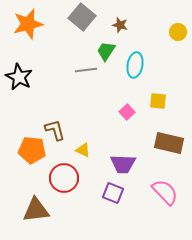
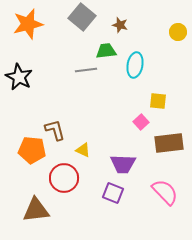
green trapezoid: rotated 50 degrees clockwise
pink square: moved 14 px right, 10 px down
brown rectangle: rotated 20 degrees counterclockwise
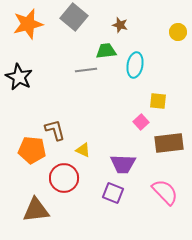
gray square: moved 8 px left
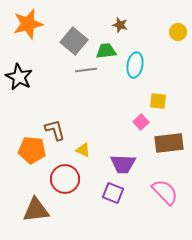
gray square: moved 24 px down
red circle: moved 1 px right, 1 px down
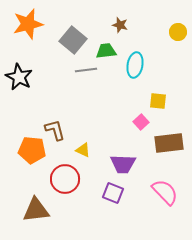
gray square: moved 1 px left, 1 px up
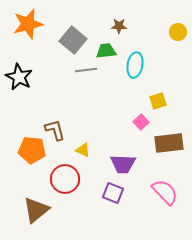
brown star: moved 1 px left, 1 px down; rotated 14 degrees counterclockwise
yellow square: rotated 24 degrees counterclockwise
brown triangle: rotated 32 degrees counterclockwise
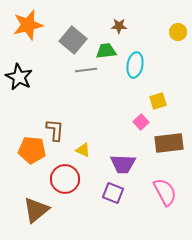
orange star: moved 1 px down
brown L-shape: rotated 20 degrees clockwise
pink semicircle: rotated 16 degrees clockwise
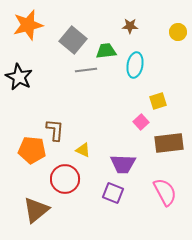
brown star: moved 11 px right
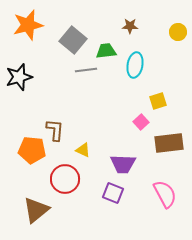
black star: rotated 28 degrees clockwise
pink semicircle: moved 2 px down
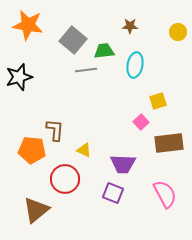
orange star: rotated 24 degrees clockwise
green trapezoid: moved 2 px left
yellow triangle: moved 1 px right
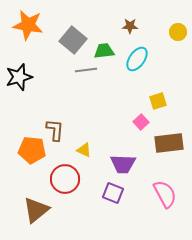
cyan ellipse: moved 2 px right, 6 px up; rotated 25 degrees clockwise
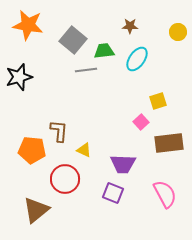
brown L-shape: moved 4 px right, 1 px down
